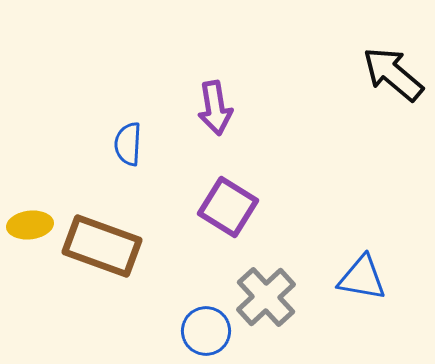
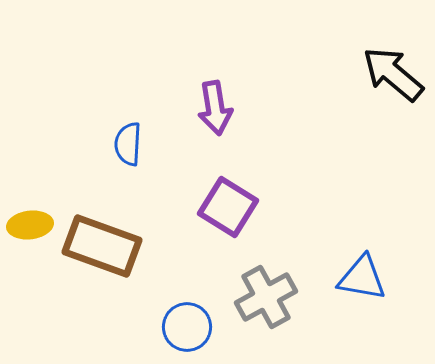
gray cross: rotated 14 degrees clockwise
blue circle: moved 19 px left, 4 px up
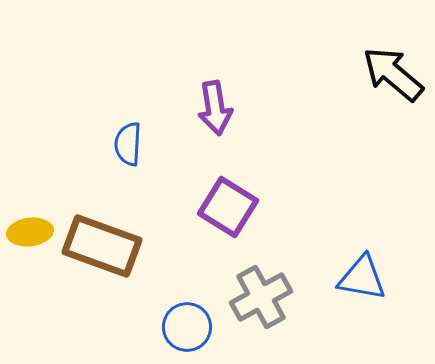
yellow ellipse: moved 7 px down
gray cross: moved 5 px left
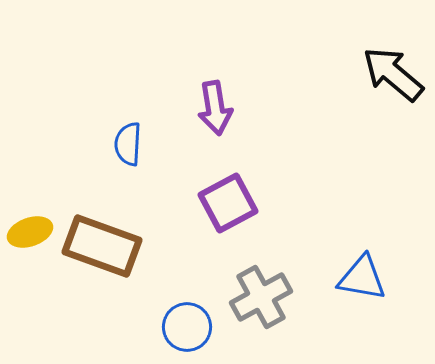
purple square: moved 4 px up; rotated 30 degrees clockwise
yellow ellipse: rotated 12 degrees counterclockwise
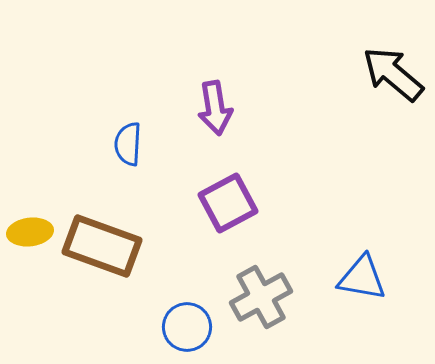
yellow ellipse: rotated 12 degrees clockwise
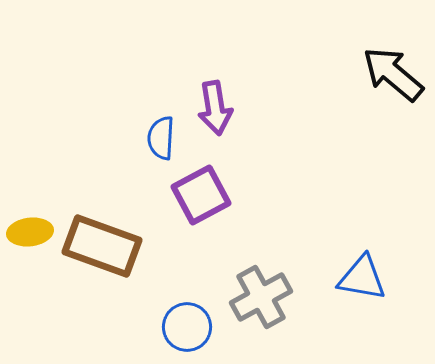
blue semicircle: moved 33 px right, 6 px up
purple square: moved 27 px left, 8 px up
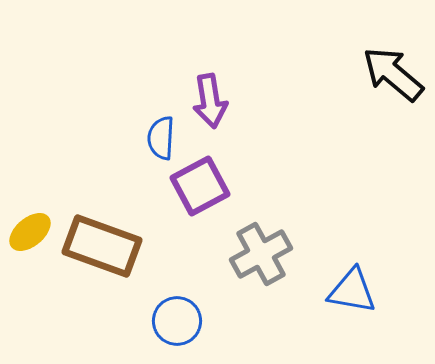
purple arrow: moved 5 px left, 7 px up
purple square: moved 1 px left, 9 px up
yellow ellipse: rotated 33 degrees counterclockwise
blue triangle: moved 10 px left, 13 px down
gray cross: moved 43 px up
blue circle: moved 10 px left, 6 px up
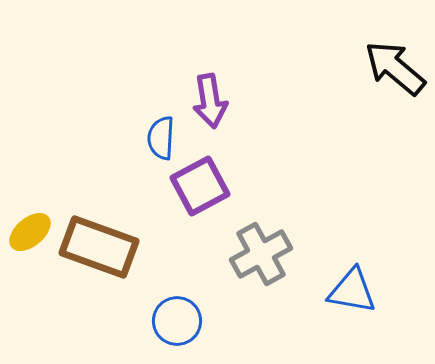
black arrow: moved 2 px right, 6 px up
brown rectangle: moved 3 px left, 1 px down
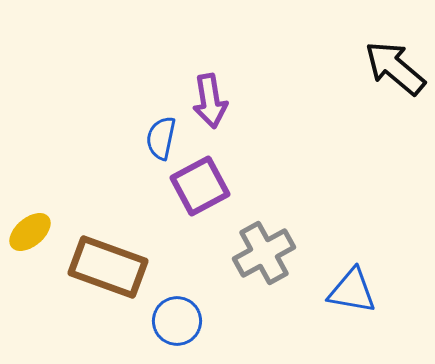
blue semicircle: rotated 9 degrees clockwise
brown rectangle: moved 9 px right, 20 px down
gray cross: moved 3 px right, 1 px up
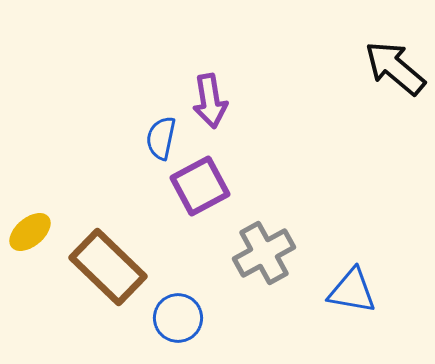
brown rectangle: rotated 24 degrees clockwise
blue circle: moved 1 px right, 3 px up
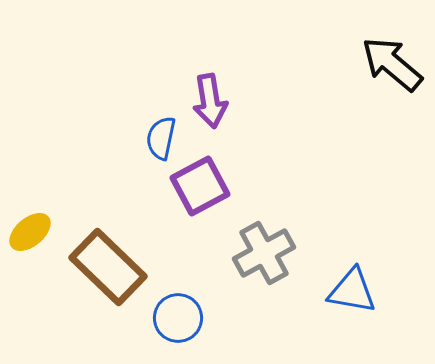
black arrow: moved 3 px left, 4 px up
